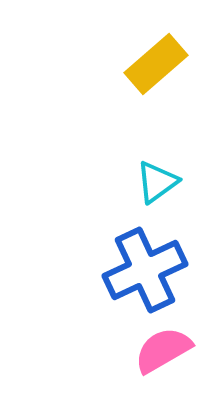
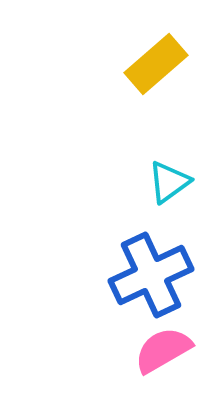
cyan triangle: moved 12 px right
blue cross: moved 6 px right, 5 px down
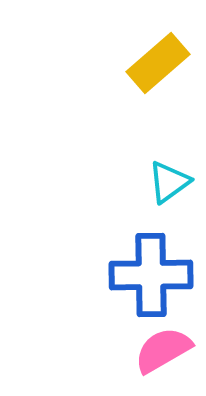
yellow rectangle: moved 2 px right, 1 px up
blue cross: rotated 24 degrees clockwise
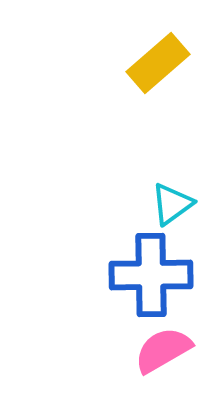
cyan triangle: moved 3 px right, 22 px down
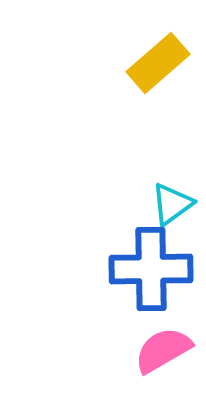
blue cross: moved 6 px up
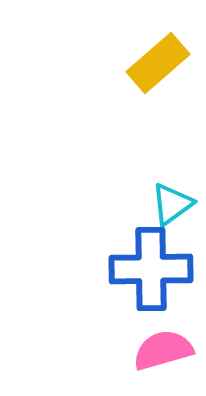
pink semicircle: rotated 14 degrees clockwise
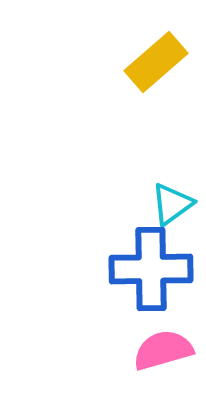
yellow rectangle: moved 2 px left, 1 px up
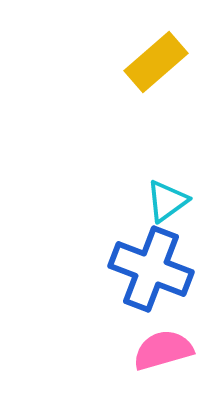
cyan triangle: moved 5 px left, 3 px up
blue cross: rotated 22 degrees clockwise
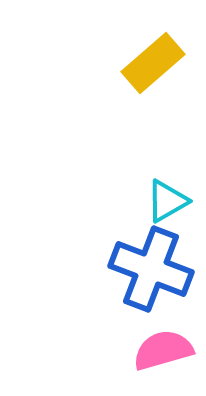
yellow rectangle: moved 3 px left, 1 px down
cyan triangle: rotated 6 degrees clockwise
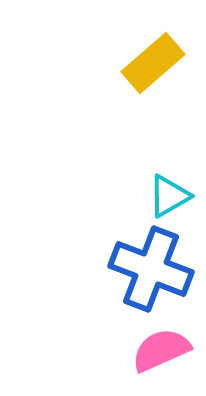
cyan triangle: moved 2 px right, 5 px up
pink semicircle: moved 2 px left; rotated 8 degrees counterclockwise
